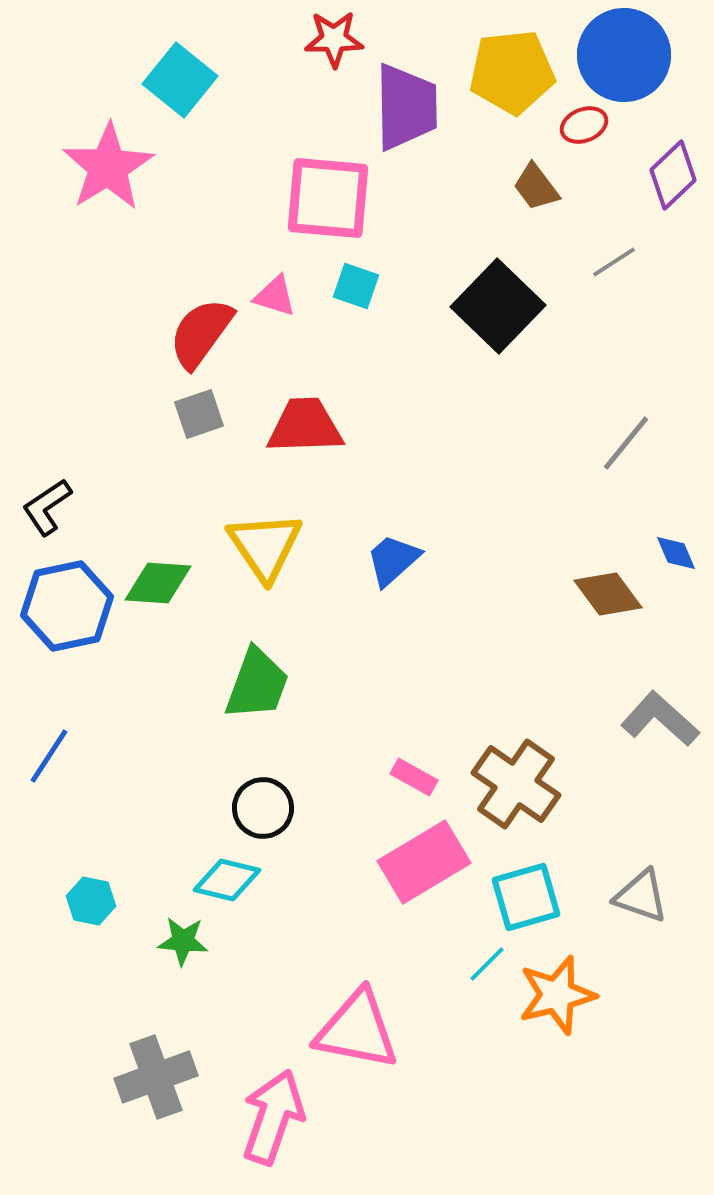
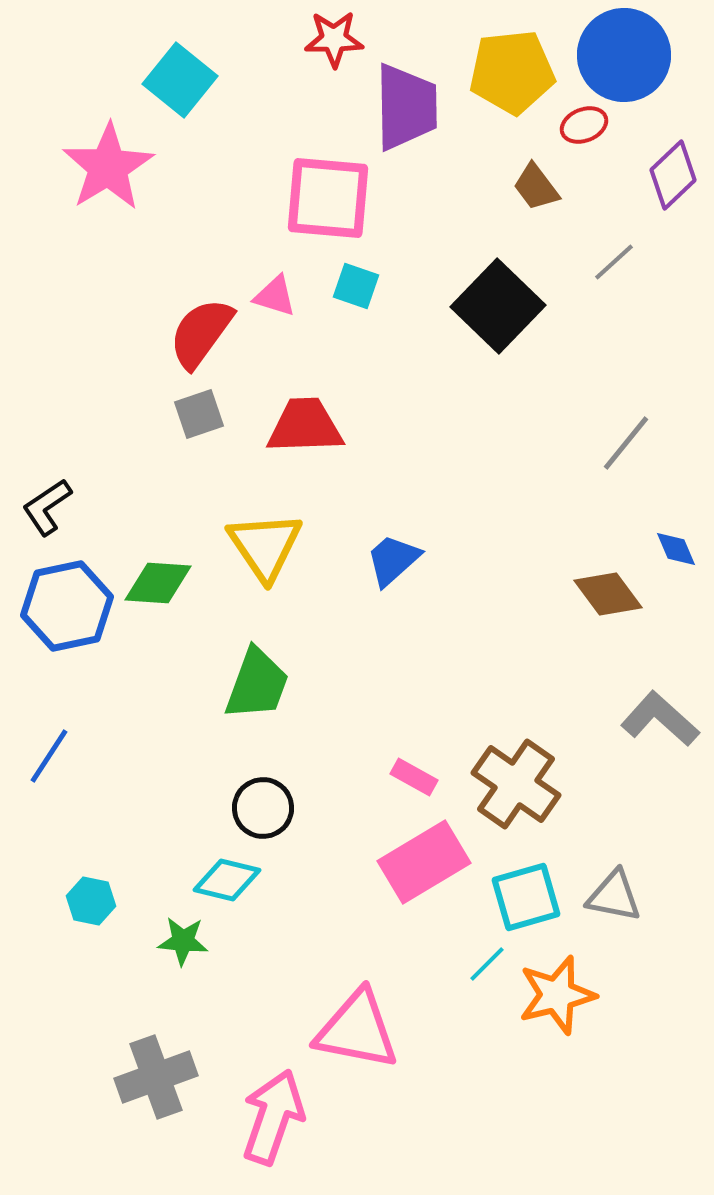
gray line at (614, 262): rotated 9 degrees counterclockwise
blue diamond at (676, 553): moved 4 px up
gray triangle at (641, 896): moved 27 px left; rotated 8 degrees counterclockwise
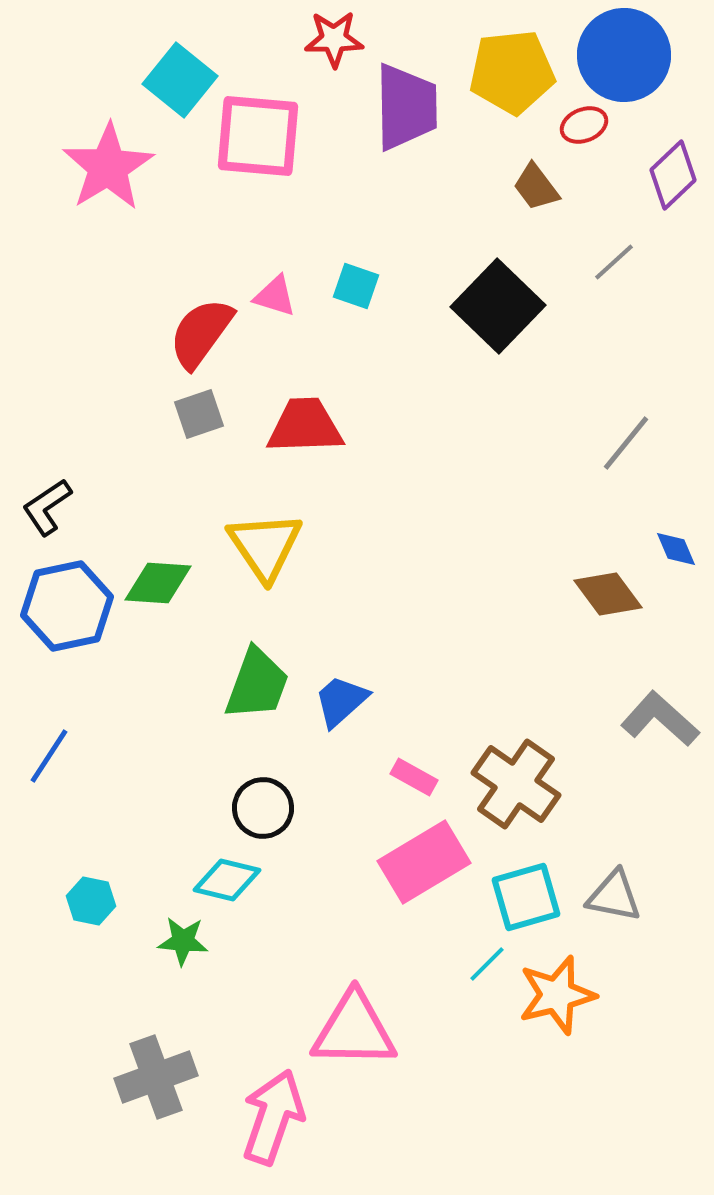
pink square at (328, 198): moved 70 px left, 62 px up
blue trapezoid at (393, 560): moved 52 px left, 141 px down
pink triangle at (357, 1030): moved 3 px left; rotated 10 degrees counterclockwise
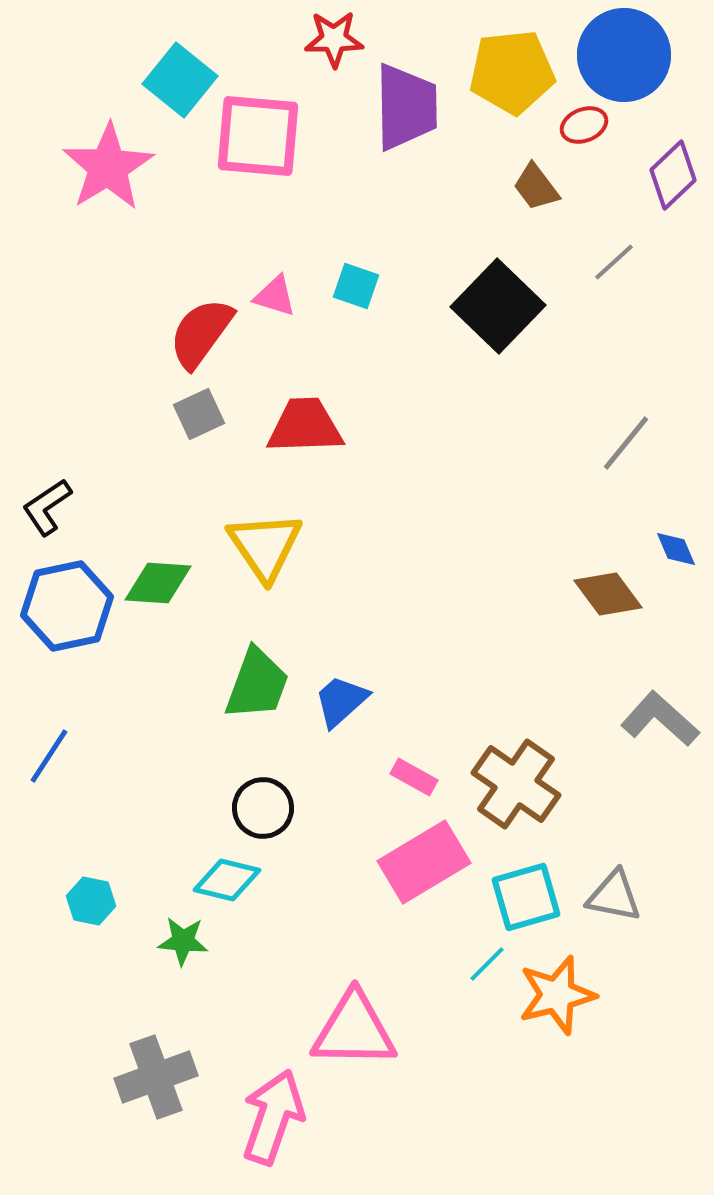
gray square at (199, 414): rotated 6 degrees counterclockwise
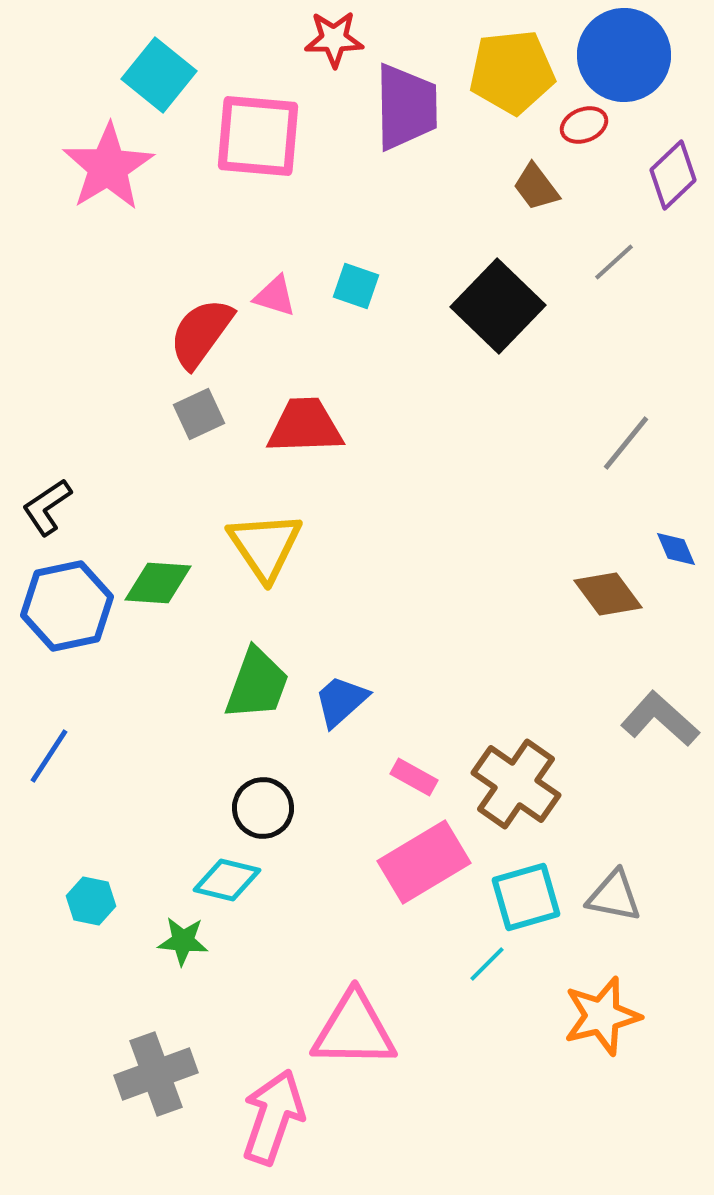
cyan square at (180, 80): moved 21 px left, 5 px up
orange star at (557, 995): moved 45 px right, 21 px down
gray cross at (156, 1077): moved 3 px up
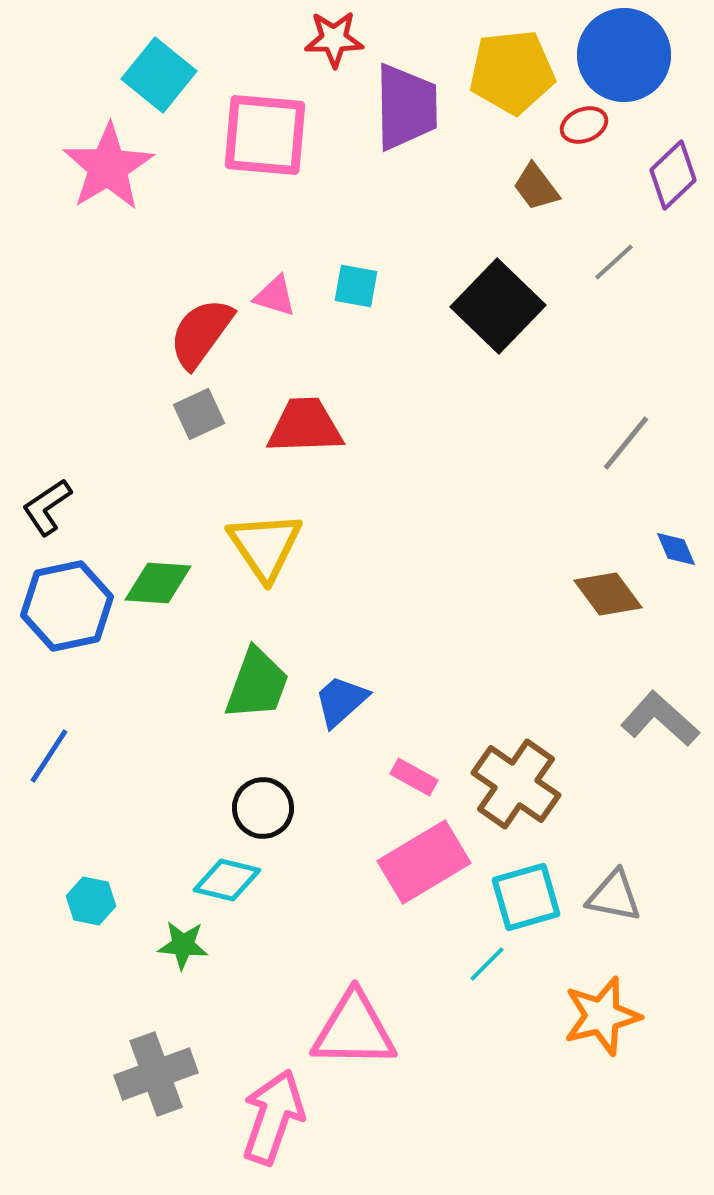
pink square at (258, 136): moved 7 px right, 1 px up
cyan square at (356, 286): rotated 9 degrees counterclockwise
green star at (183, 941): moved 4 px down
